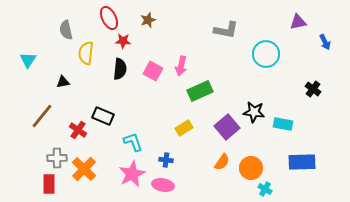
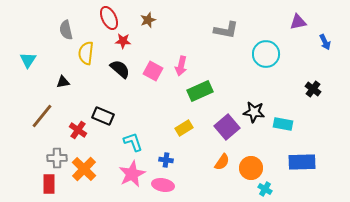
black semicircle: rotated 55 degrees counterclockwise
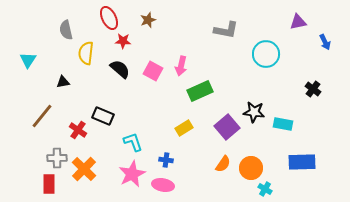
orange semicircle: moved 1 px right, 2 px down
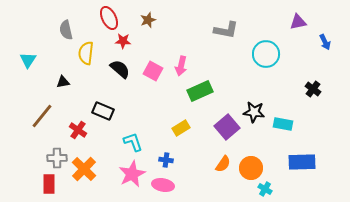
black rectangle: moved 5 px up
yellow rectangle: moved 3 px left
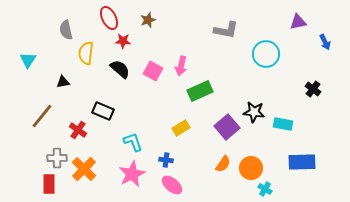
pink ellipse: moved 9 px right; rotated 30 degrees clockwise
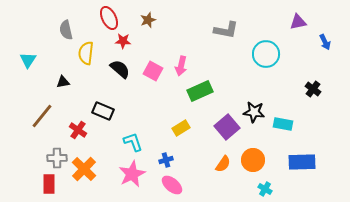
blue cross: rotated 24 degrees counterclockwise
orange circle: moved 2 px right, 8 px up
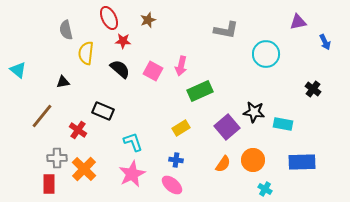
cyan triangle: moved 10 px left, 10 px down; rotated 24 degrees counterclockwise
blue cross: moved 10 px right; rotated 24 degrees clockwise
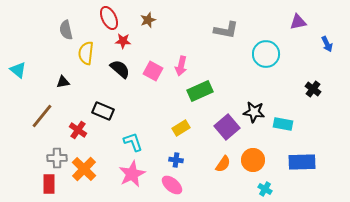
blue arrow: moved 2 px right, 2 px down
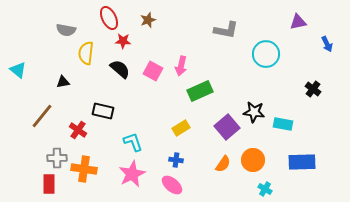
gray semicircle: rotated 66 degrees counterclockwise
black rectangle: rotated 10 degrees counterclockwise
orange cross: rotated 35 degrees counterclockwise
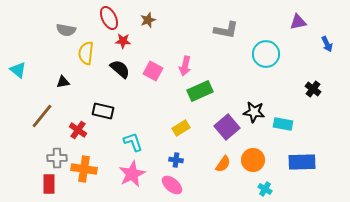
pink arrow: moved 4 px right
